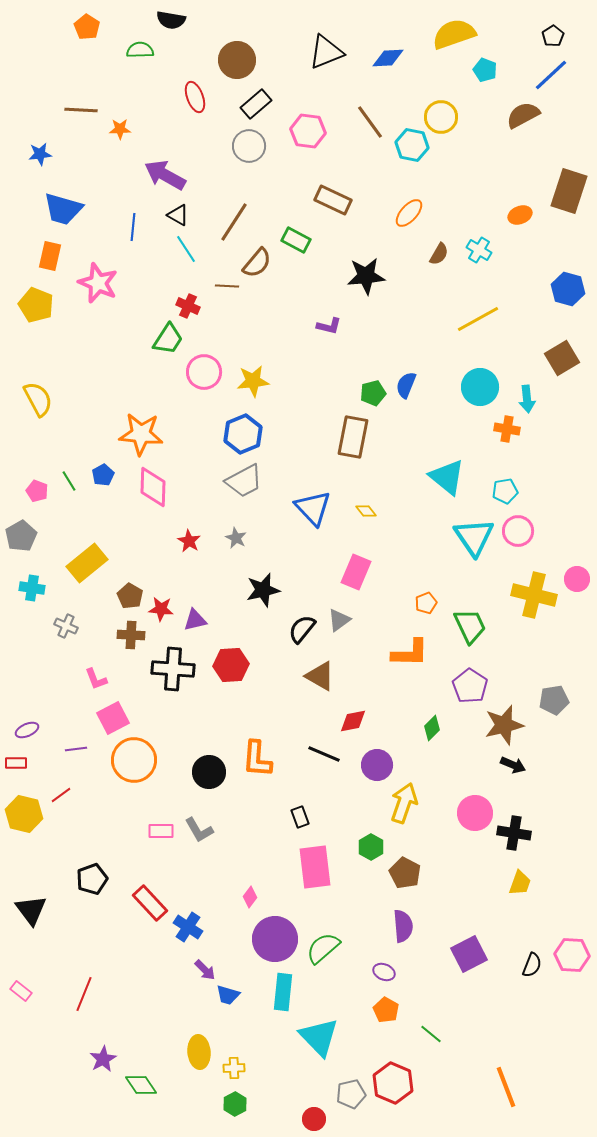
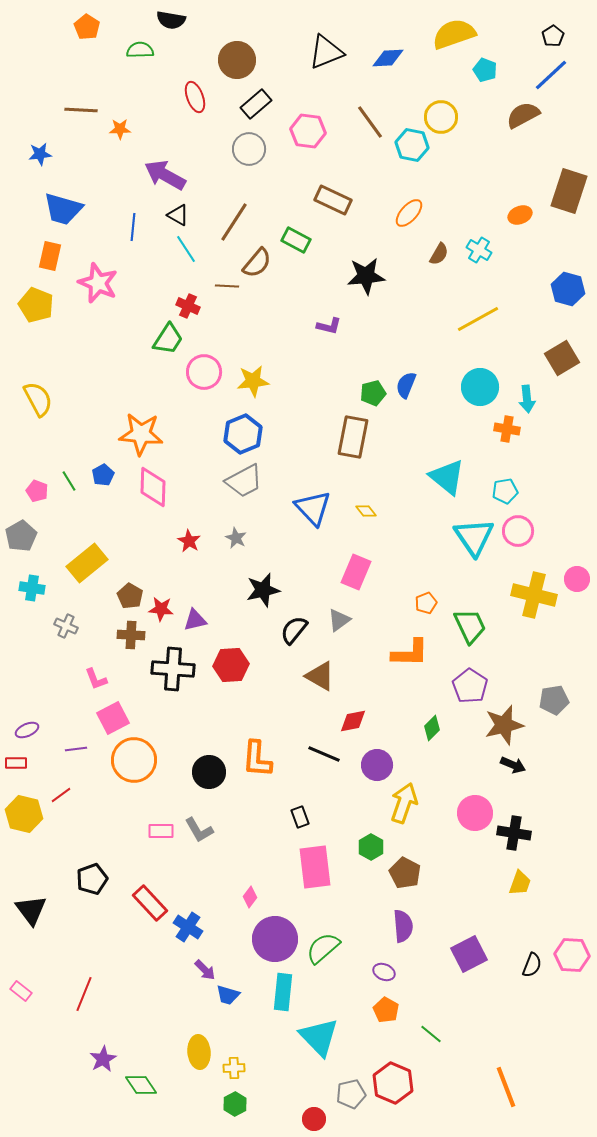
gray circle at (249, 146): moved 3 px down
black semicircle at (302, 629): moved 8 px left, 1 px down
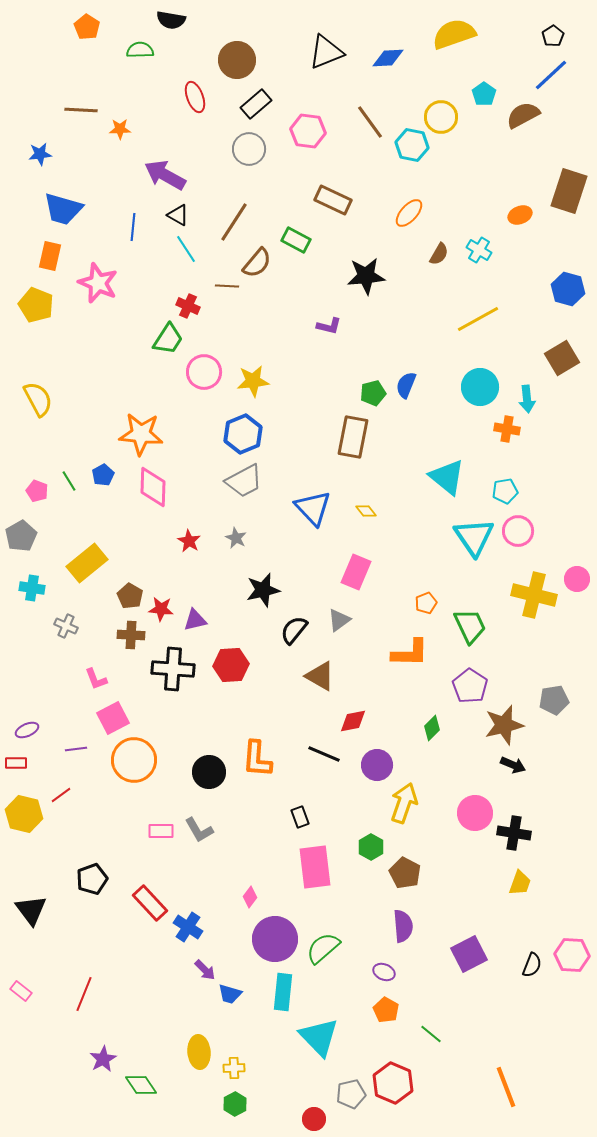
cyan pentagon at (485, 70): moved 1 px left, 24 px down; rotated 15 degrees clockwise
blue trapezoid at (228, 995): moved 2 px right, 1 px up
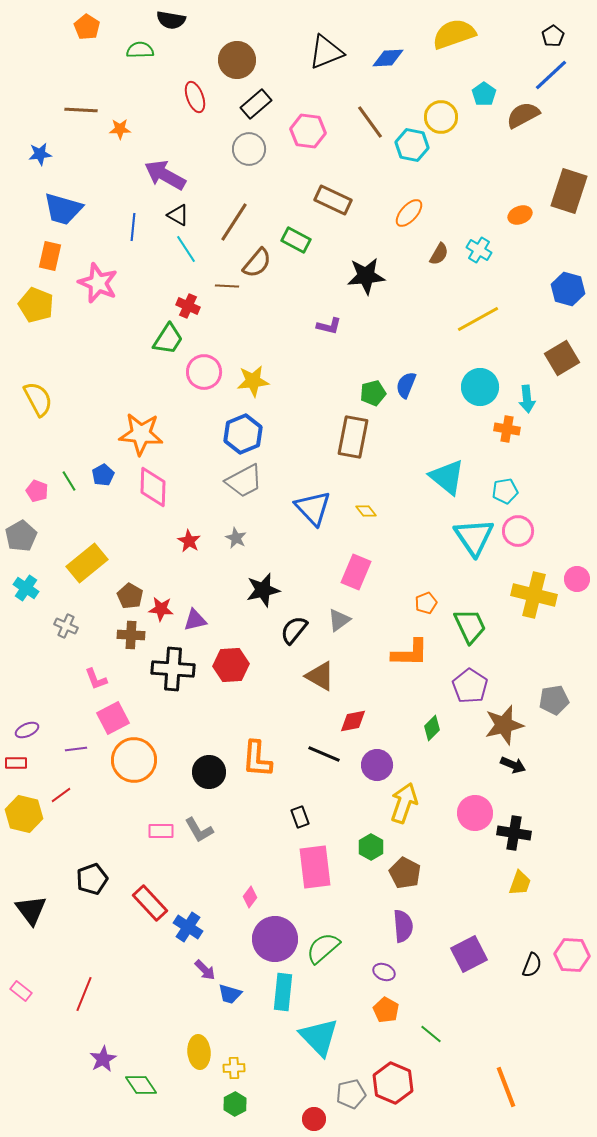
cyan cross at (32, 588): moved 6 px left; rotated 25 degrees clockwise
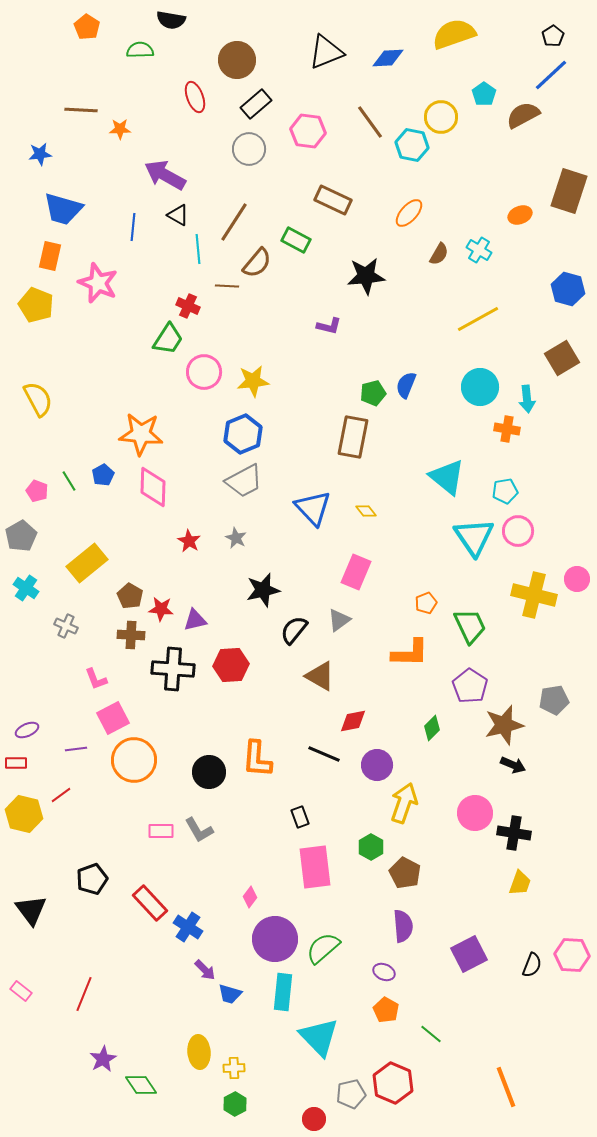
cyan line at (186, 249): moved 12 px right; rotated 28 degrees clockwise
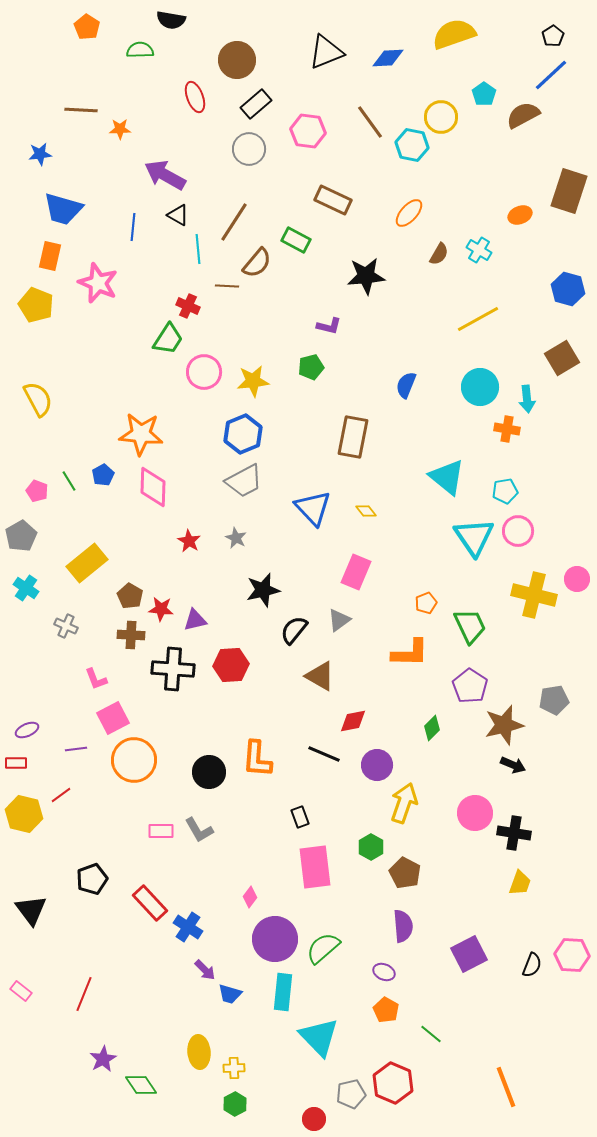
green pentagon at (373, 393): moved 62 px left, 26 px up
